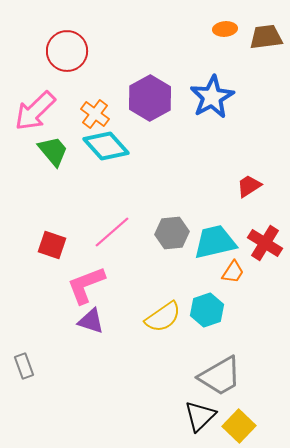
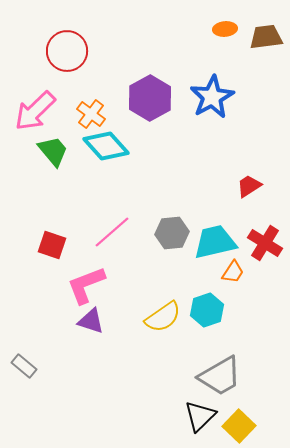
orange cross: moved 4 px left
gray rectangle: rotated 30 degrees counterclockwise
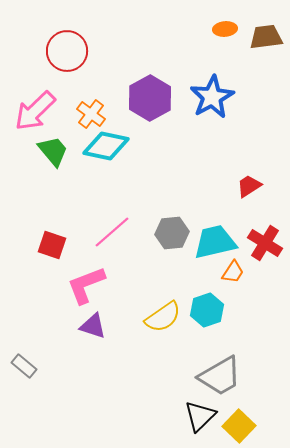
cyan diamond: rotated 36 degrees counterclockwise
purple triangle: moved 2 px right, 5 px down
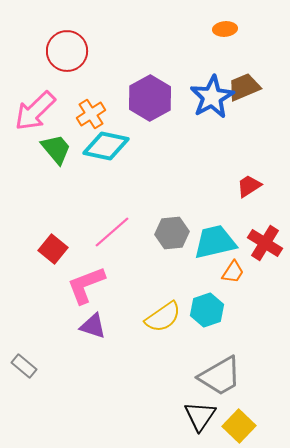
brown trapezoid: moved 22 px left, 50 px down; rotated 16 degrees counterclockwise
orange cross: rotated 20 degrees clockwise
green trapezoid: moved 3 px right, 2 px up
red square: moved 1 px right, 4 px down; rotated 20 degrees clockwise
black triangle: rotated 12 degrees counterclockwise
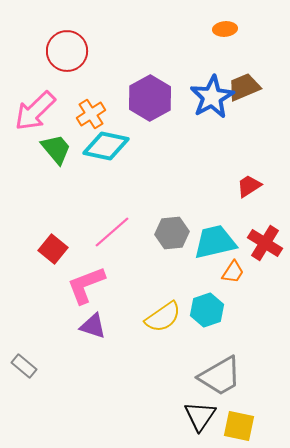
yellow square: rotated 32 degrees counterclockwise
